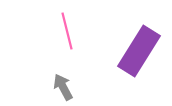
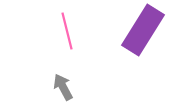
purple rectangle: moved 4 px right, 21 px up
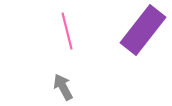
purple rectangle: rotated 6 degrees clockwise
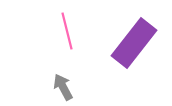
purple rectangle: moved 9 px left, 13 px down
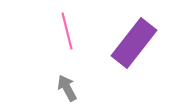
gray arrow: moved 4 px right, 1 px down
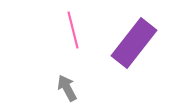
pink line: moved 6 px right, 1 px up
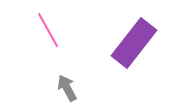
pink line: moved 25 px left; rotated 15 degrees counterclockwise
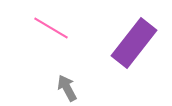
pink line: moved 3 px right, 2 px up; rotated 30 degrees counterclockwise
